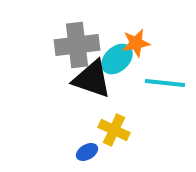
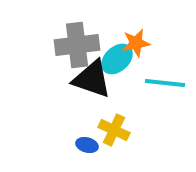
blue ellipse: moved 7 px up; rotated 45 degrees clockwise
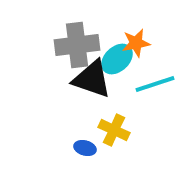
cyan line: moved 10 px left, 1 px down; rotated 24 degrees counterclockwise
blue ellipse: moved 2 px left, 3 px down
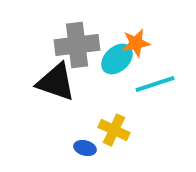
black triangle: moved 36 px left, 3 px down
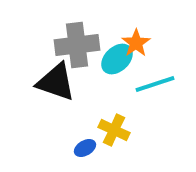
orange star: rotated 24 degrees counterclockwise
blue ellipse: rotated 45 degrees counterclockwise
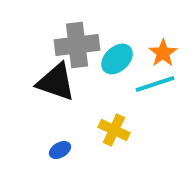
orange star: moved 27 px right, 10 px down
blue ellipse: moved 25 px left, 2 px down
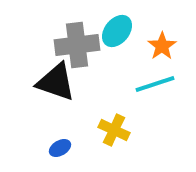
orange star: moved 1 px left, 7 px up
cyan ellipse: moved 28 px up; rotated 8 degrees counterclockwise
blue ellipse: moved 2 px up
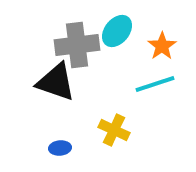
blue ellipse: rotated 25 degrees clockwise
